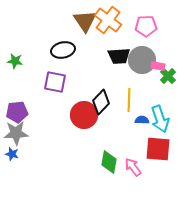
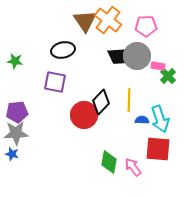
gray circle: moved 5 px left, 4 px up
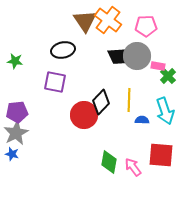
cyan arrow: moved 5 px right, 8 px up
gray star: rotated 25 degrees counterclockwise
red square: moved 3 px right, 6 px down
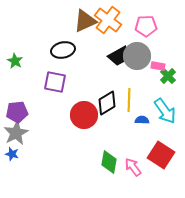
brown triangle: rotated 40 degrees clockwise
black trapezoid: rotated 25 degrees counterclockwise
green star: rotated 21 degrees clockwise
black diamond: moved 6 px right, 1 px down; rotated 15 degrees clockwise
cyan arrow: rotated 16 degrees counterclockwise
red square: rotated 28 degrees clockwise
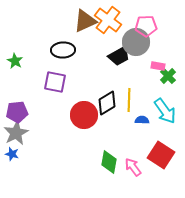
black ellipse: rotated 10 degrees clockwise
gray circle: moved 1 px left, 14 px up
